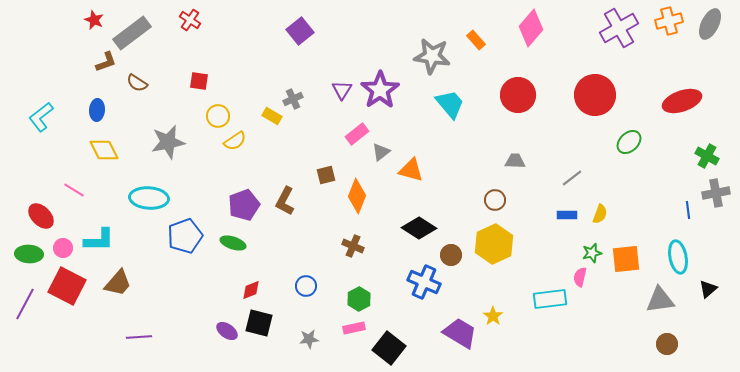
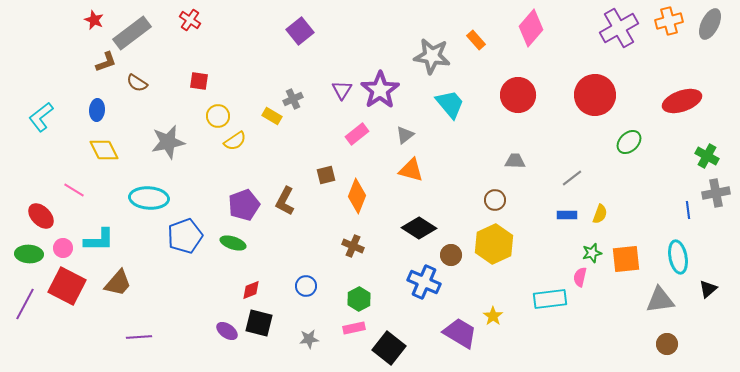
gray triangle at (381, 152): moved 24 px right, 17 px up
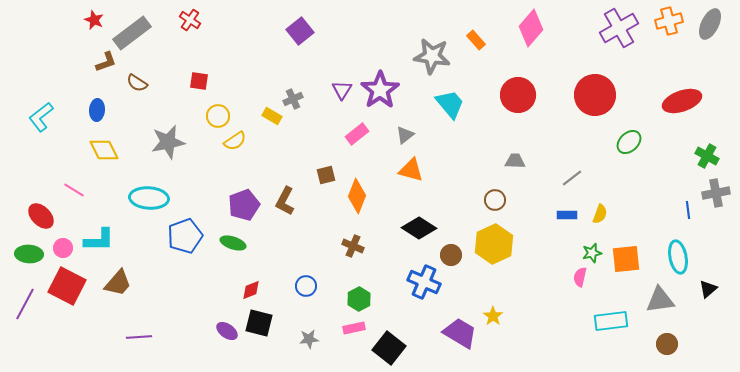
cyan rectangle at (550, 299): moved 61 px right, 22 px down
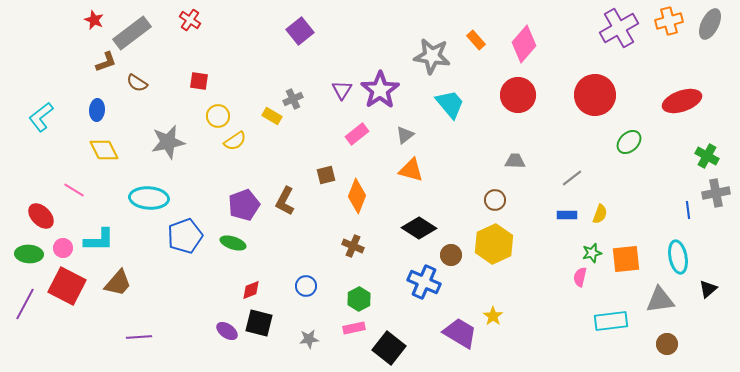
pink diamond at (531, 28): moved 7 px left, 16 px down
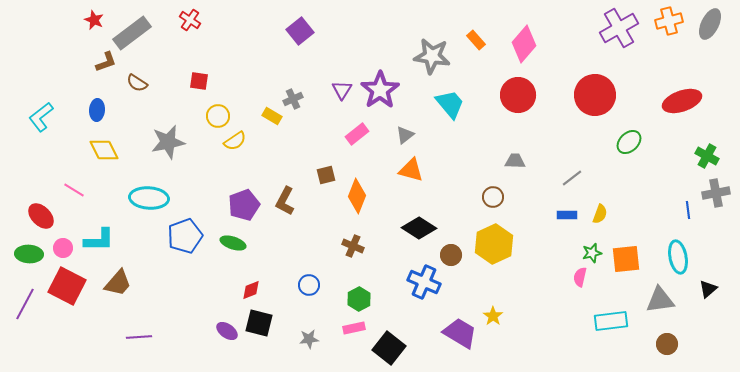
brown circle at (495, 200): moved 2 px left, 3 px up
blue circle at (306, 286): moved 3 px right, 1 px up
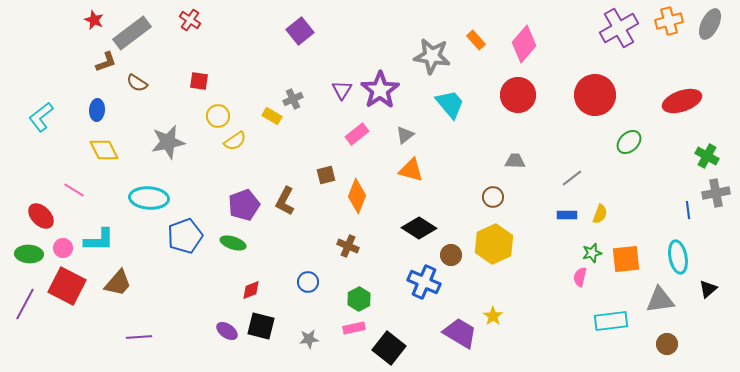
brown cross at (353, 246): moved 5 px left
blue circle at (309, 285): moved 1 px left, 3 px up
black square at (259, 323): moved 2 px right, 3 px down
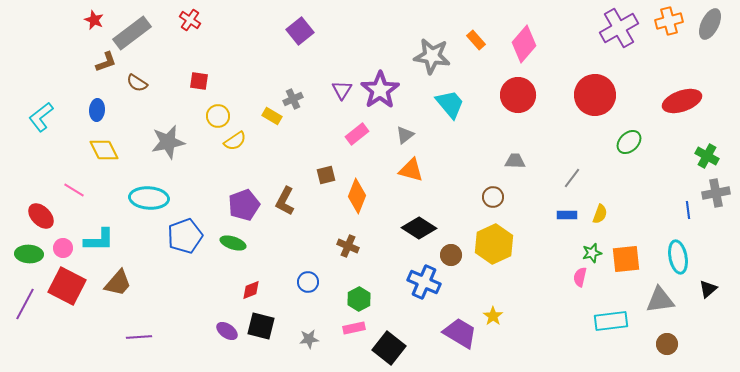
gray line at (572, 178): rotated 15 degrees counterclockwise
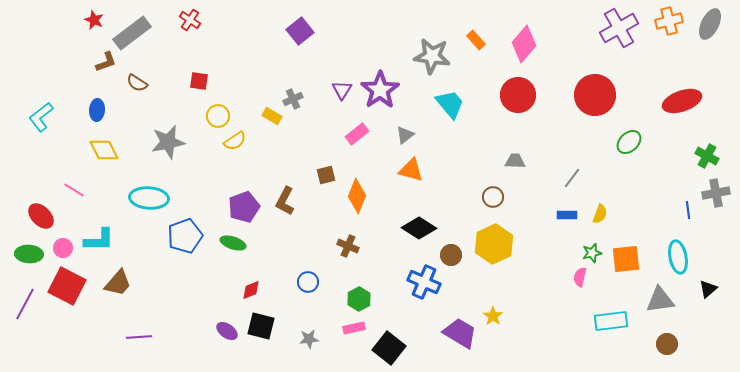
purple pentagon at (244, 205): moved 2 px down
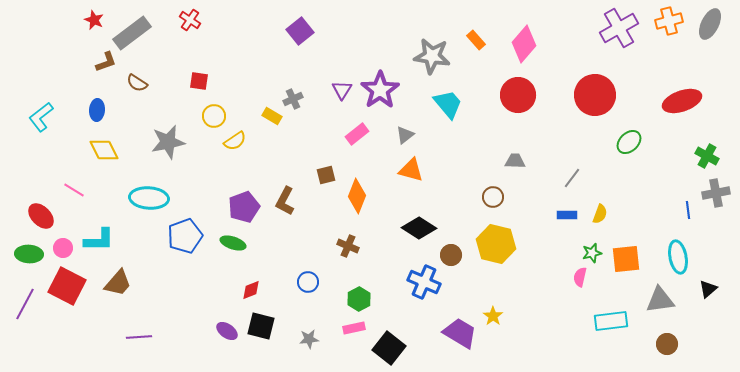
cyan trapezoid at (450, 104): moved 2 px left
yellow circle at (218, 116): moved 4 px left
yellow hexagon at (494, 244): moved 2 px right; rotated 21 degrees counterclockwise
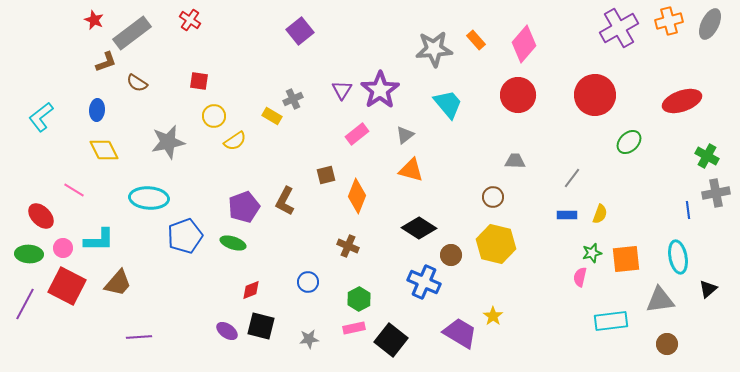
gray star at (432, 56): moved 2 px right, 7 px up; rotated 12 degrees counterclockwise
black square at (389, 348): moved 2 px right, 8 px up
